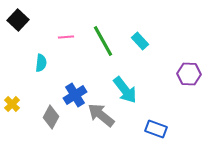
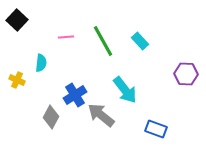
black square: moved 1 px left
purple hexagon: moved 3 px left
yellow cross: moved 5 px right, 24 px up; rotated 21 degrees counterclockwise
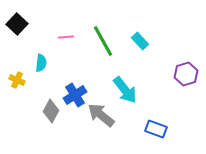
black square: moved 4 px down
purple hexagon: rotated 20 degrees counterclockwise
gray diamond: moved 6 px up
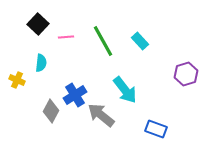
black square: moved 21 px right
